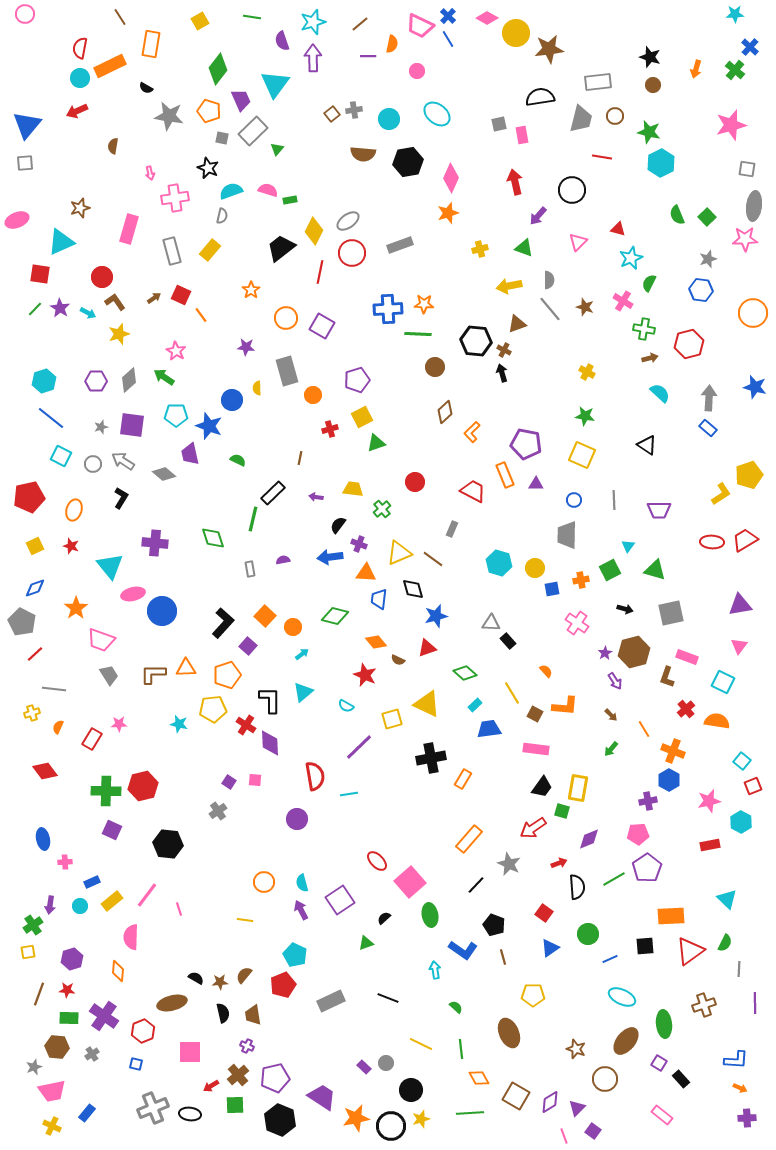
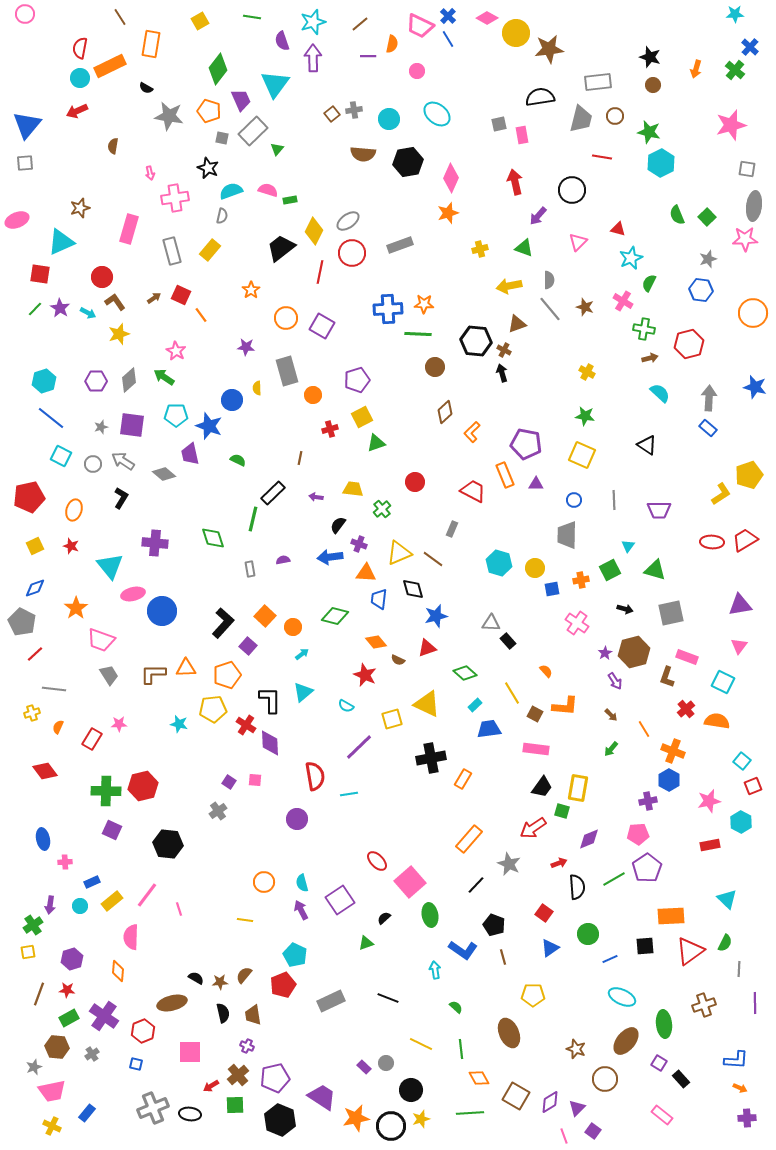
green rectangle at (69, 1018): rotated 30 degrees counterclockwise
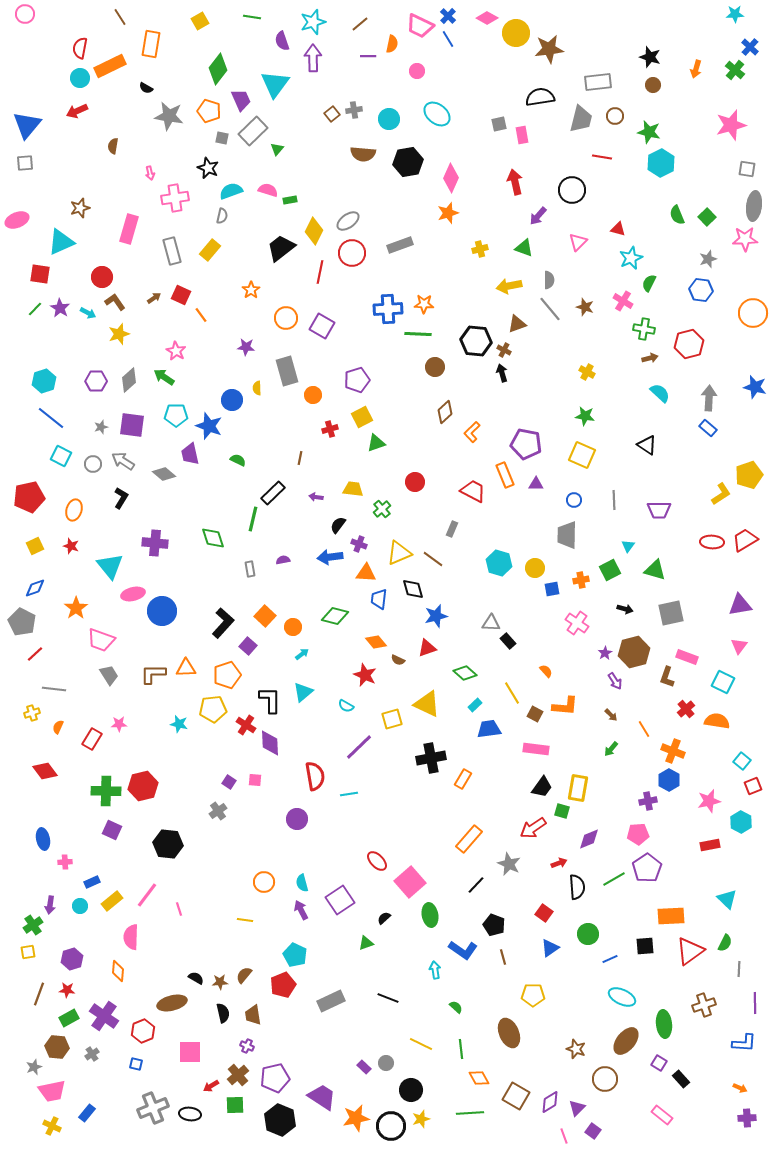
blue L-shape at (736, 1060): moved 8 px right, 17 px up
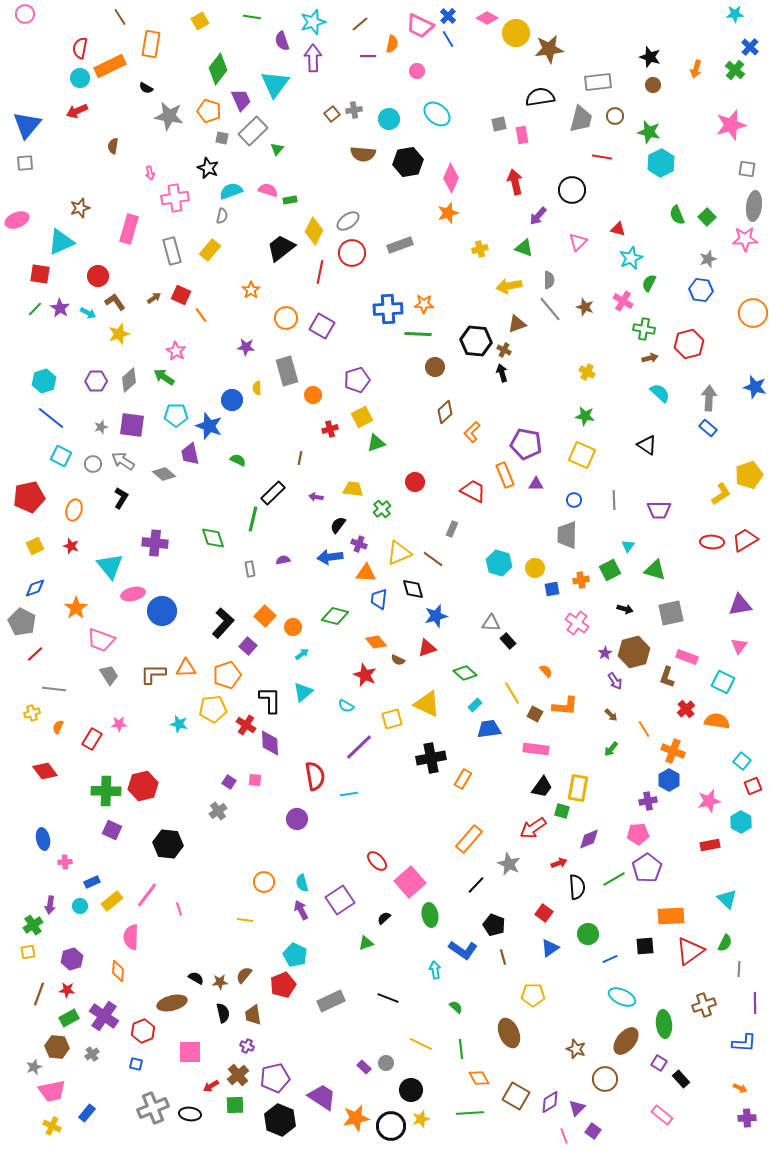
red circle at (102, 277): moved 4 px left, 1 px up
